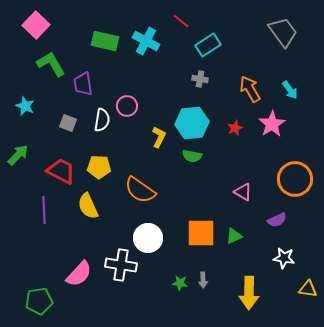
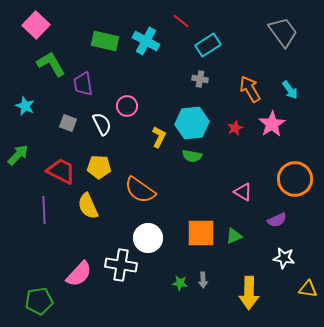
white semicircle: moved 4 px down; rotated 35 degrees counterclockwise
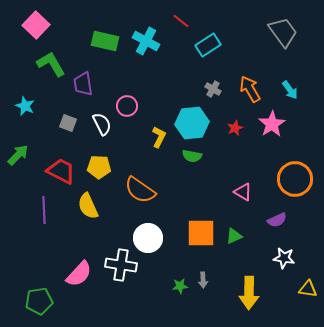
gray cross: moved 13 px right, 10 px down; rotated 21 degrees clockwise
green star: moved 3 px down; rotated 14 degrees counterclockwise
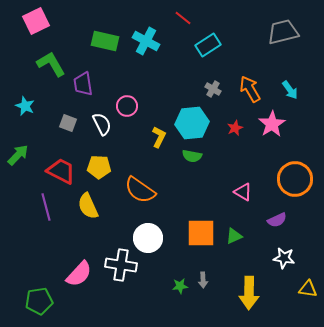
red line: moved 2 px right, 3 px up
pink square: moved 4 px up; rotated 20 degrees clockwise
gray trapezoid: rotated 68 degrees counterclockwise
purple line: moved 2 px right, 3 px up; rotated 12 degrees counterclockwise
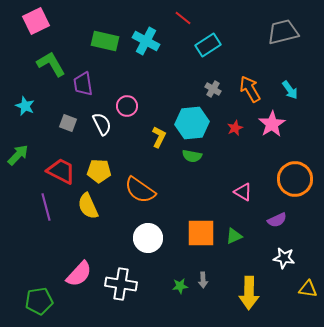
yellow pentagon: moved 4 px down
white cross: moved 19 px down
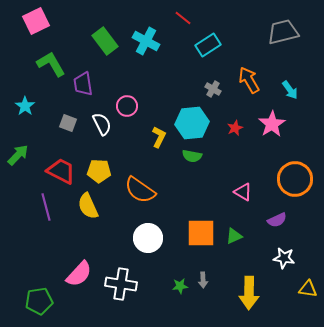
green rectangle: rotated 40 degrees clockwise
orange arrow: moved 1 px left, 9 px up
cyan star: rotated 12 degrees clockwise
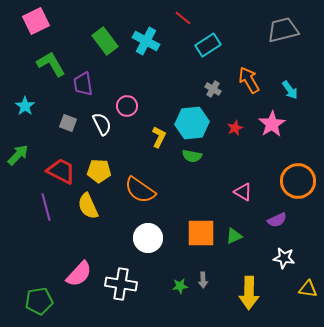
gray trapezoid: moved 2 px up
orange circle: moved 3 px right, 2 px down
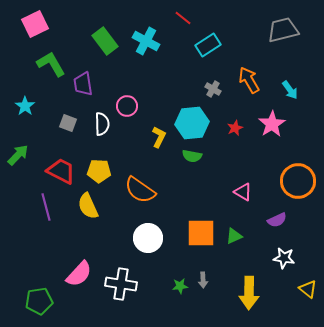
pink square: moved 1 px left, 3 px down
white semicircle: rotated 25 degrees clockwise
yellow triangle: rotated 30 degrees clockwise
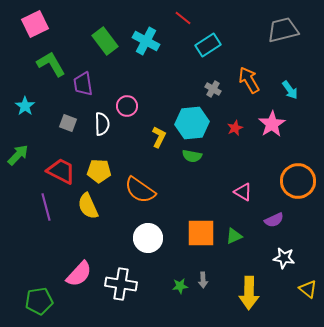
purple semicircle: moved 3 px left
